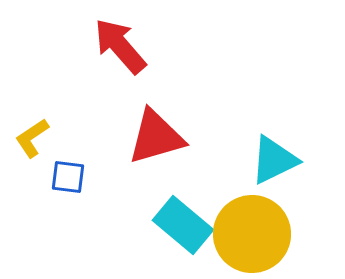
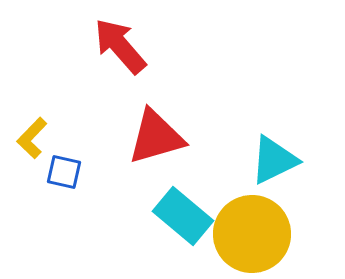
yellow L-shape: rotated 12 degrees counterclockwise
blue square: moved 4 px left, 5 px up; rotated 6 degrees clockwise
cyan rectangle: moved 9 px up
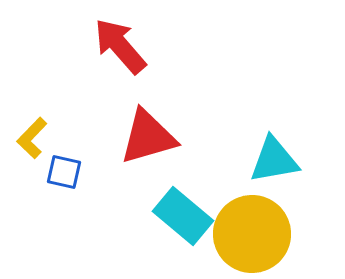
red triangle: moved 8 px left
cyan triangle: rotated 16 degrees clockwise
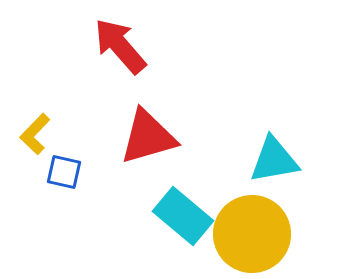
yellow L-shape: moved 3 px right, 4 px up
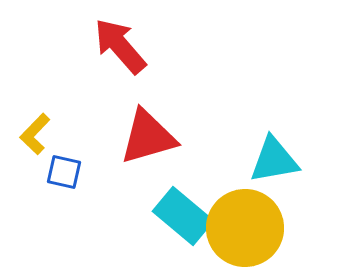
yellow circle: moved 7 px left, 6 px up
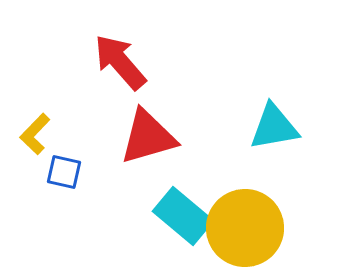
red arrow: moved 16 px down
cyan triangle: moved 33 px up
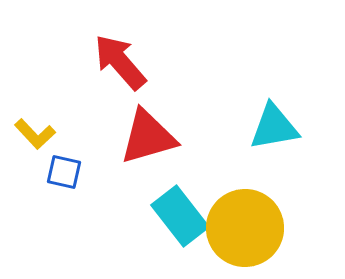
yellow L-shape: rotated 87 degrees counterclockwise
cyan rectangle: moved 3 px left; rotated 12 degrees clockwise
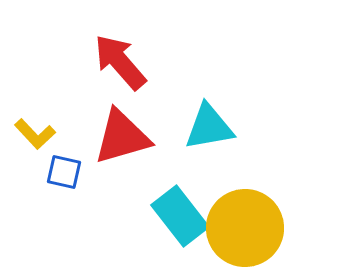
cyan triangle: moved 65 px left
red triangle: moved 26 px left
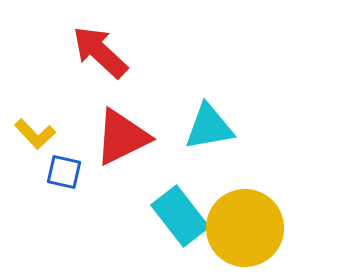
red arrow: moved 20 px left, 10 px up; rotated 6 degrees counterclockwise
red triangle: rotated 10 degrees counterclockwise
